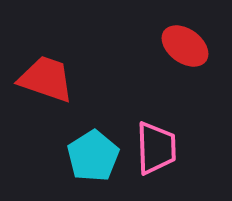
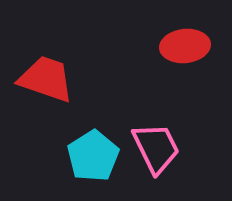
red ellipse: rotated 42 degrees counterclockwise
pink trapezoid: rotated 24 degrees counterclockwise
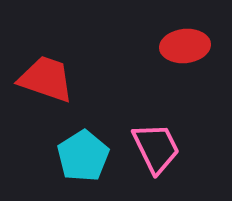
cyan pentagon: moved 10 px left
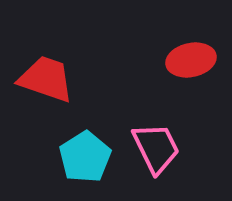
red ellipse: moved 6 px right, 14 px down; rotated 6 degrees counterclockwise
cyan pentagon: moved 2 px right, 1 px down
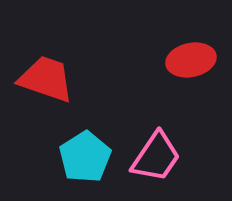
pink trapezoid: moved 9 px down; rotated 60 degrees clockwise
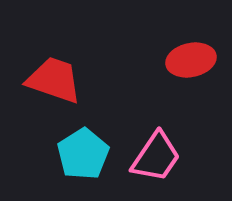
red trapezoid: moved 8 px right, 1 px down
cyan pentagon: moved 2 px left, 3 px up
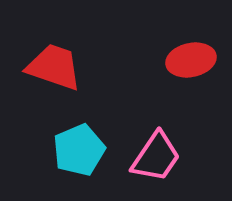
red trapezoid: moved 13 px up
cyan pentagon: moved 4 px left, 4 px up; rotated 9 degrees clockwise
